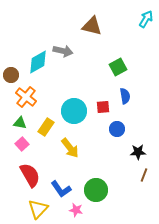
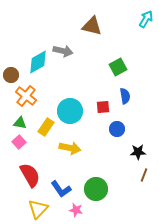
orange cross: moved 1 px up
cyan circle: moved 4 px left
pink square: moved 3 px left, 2 px up
yellow arrow: rotated 40 degrees counterclockwise
green circle: moved 1 px up
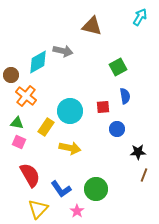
cyan arrow: moved 6 px left, 2 px up
green triangle: moved 3 px left
pink square: rotated 24 degrees counterclockwise
pink star: moved 1 px right, 1 px down; rotated 24 degrees clockwise
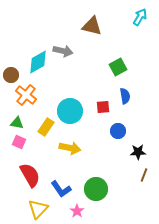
orange cross: moved 1 px up
blue circle: moved 1 px right, 2 px down
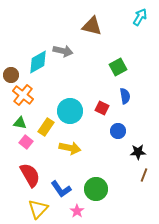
orange cross: moved 3 px left
red square: moved 1 px left, 1 px down; rotated 32 degrees clockwise
green triangle: moved 3 px right
pink square: moved 7 px right; rotated 16 degrees clockwise
